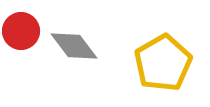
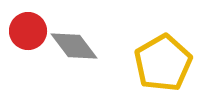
red circle: moved 7 px right
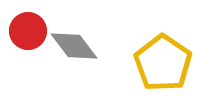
yellow pentagon: rotated 8 degrees counterclockwise
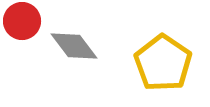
red circle: moved 6 px left, 10 px up
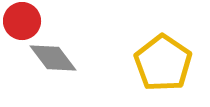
gray diamond: moved 21 px left, 12 px down
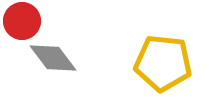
yellow pentagon: rotated 28 degrees counterclockwise
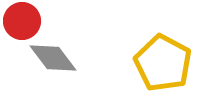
yellow pentagon: rotated 22 degrees clockwise
